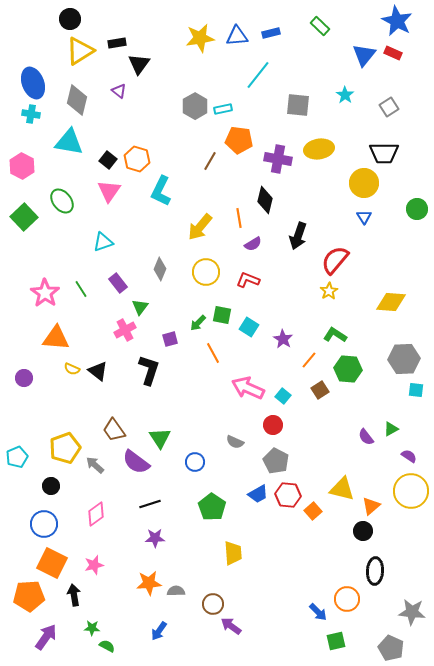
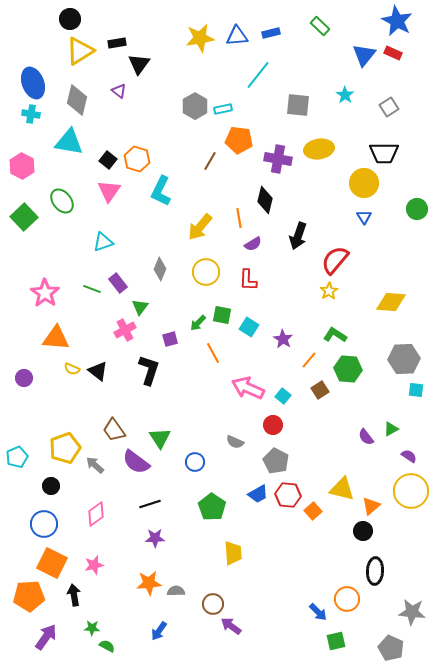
red L-shape at (248, 280): rotated 110 degrees counterclockwise
green line at (81, 289): moved 11 px right; rotated 36 degrees counterclockwise
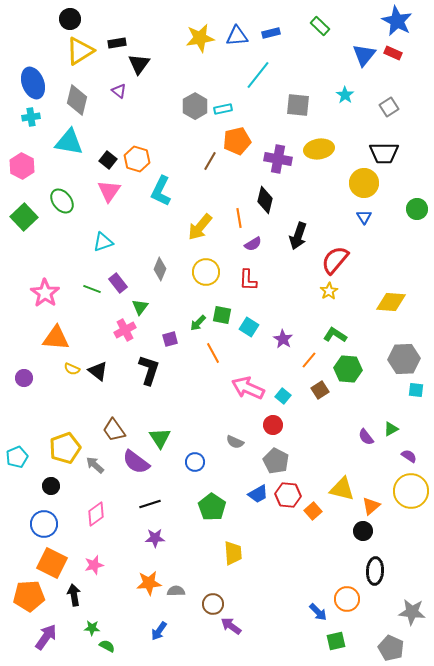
cyan cross at (31, 114): moved 3 px down; rotated 18 degrees counterclockwise
orange pentagon at (239, 140): moved 2 px left, 1 px down; rotated 20 degrees counterclockwise
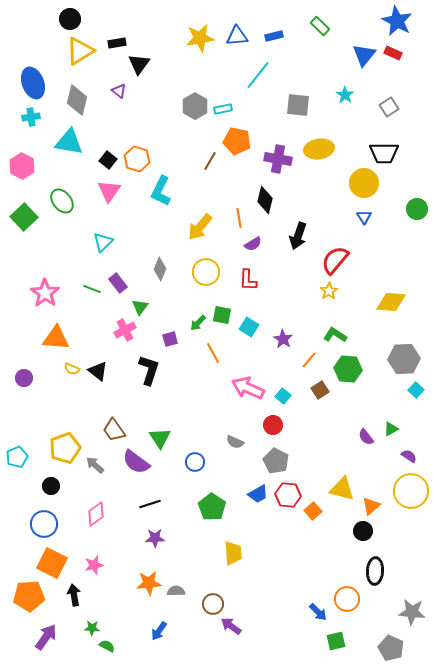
blue rectangle at (271, 33): moved 3 px right, 3 px down
orange pentagon at (237, 141): rotated 24 degrees clockwise
cyan triangle at (103, 242): rotated 25 degrees counterclockwise
cyan square at (416, 390): rotated 35 degrees clockwise
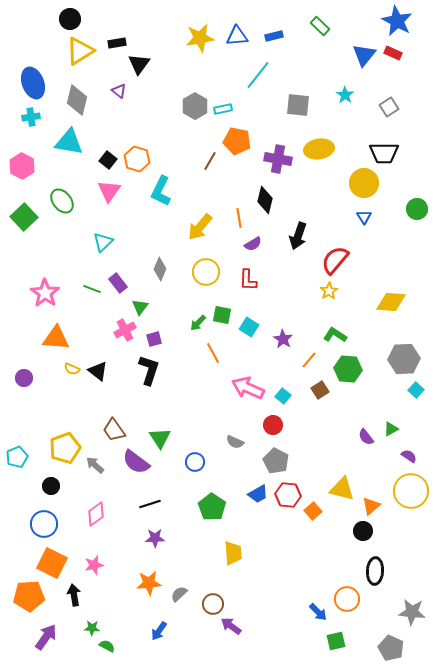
purple square at (170, 339): moved 16 px left
gray semicircle at (176, 591): moved 3 px right, 3 px down; rotated 42 degrees counterclockwise
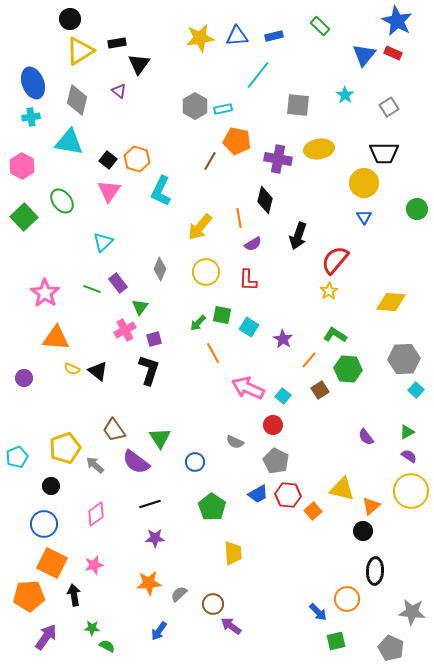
green triangle at (391, 429): moved 16 px right, 3 px down
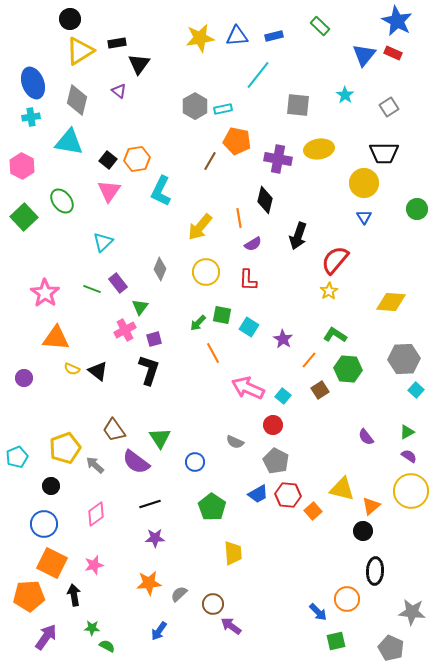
orange hexagon at (137, 159): rotated 25 degrees counterclockwise
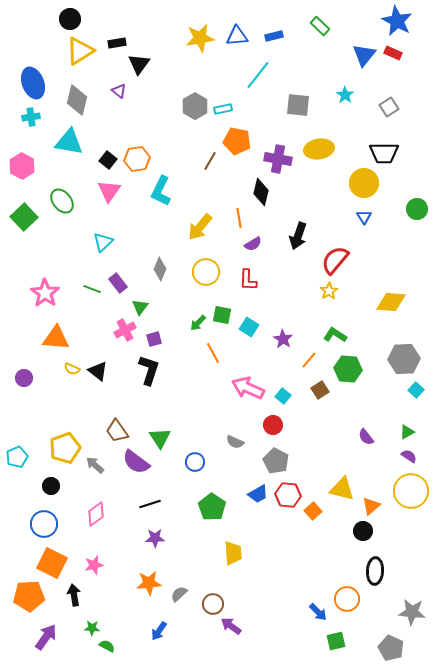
black diamond at (265, 200): moved 4 px left, 8 px up
brown trapezoid at (114, 430): moved 3 px right, 1 px down
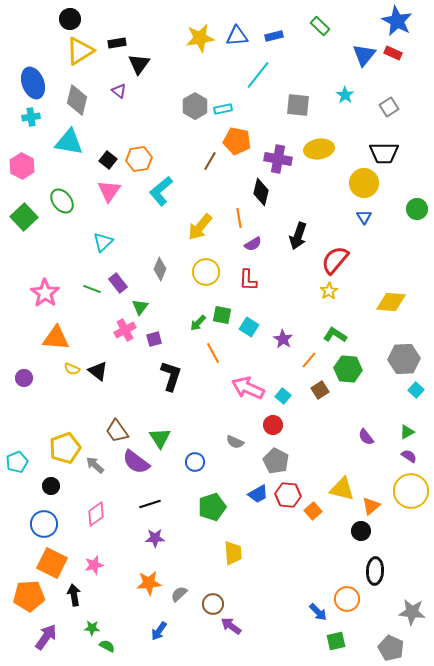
orange hexagon at (137, 159): moved 2 px right
cyan L-shape at (161, 191): rotated 24 degrees clockwise
black L-shape at (149, 370): moved 22 px right, 6 px down
cyan pentagon at (17, 457): moved 5 px down
green pentagon at (212, 507): rotated 20 degrees clockwise
black circle at (363, 531): moved 2 px left
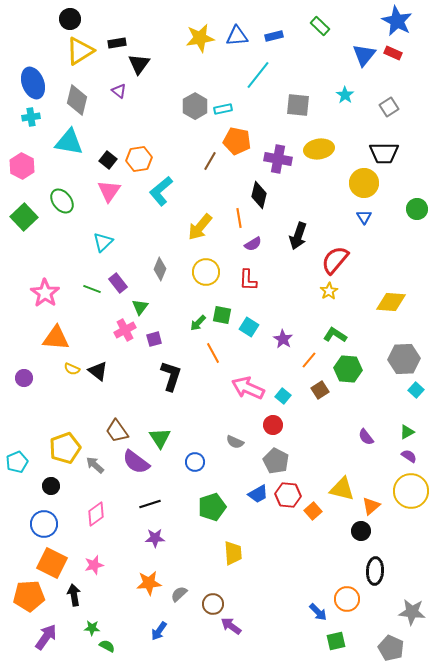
black diamond at (261, 192): moved 2 px left, 3 px down
